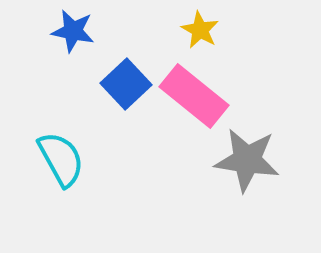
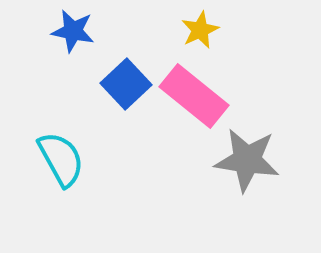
yellow star: rotated 18 degrees clockwise
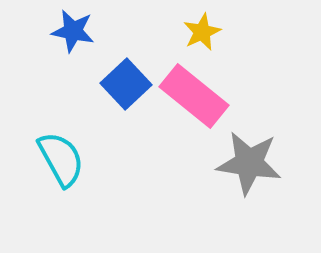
yellow star: moved 2 px right, 2 px down
gray star: moved 2 px right, 3 px down
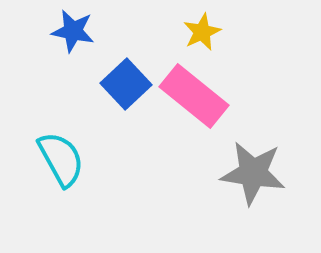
gray star: moved 4 px right, 10 px down
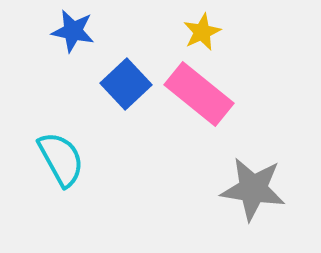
pink rectangle: moved 5 px right, 2 px up
gray star: moved 16 px down
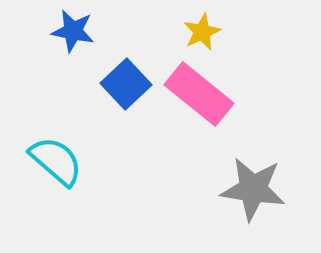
cyan semicircle: moved 5 px left, 2 px down; rotated 20 degrees counterclockwise
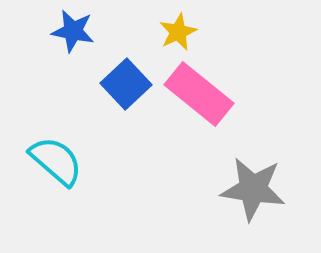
yellow star: moved 24 px left
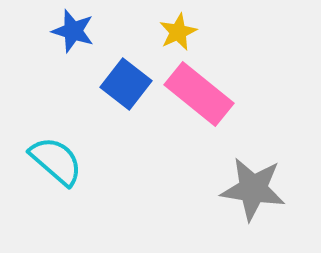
blue star: rotated 6 degrees clockwise
blue square: rotated 9 degrees counterclockwise
